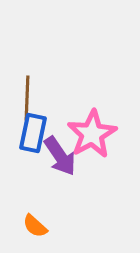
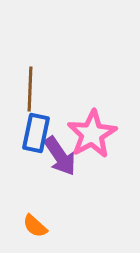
brown line: moved 3 px right, 9 px up
blue rectangle: moved 3 px right
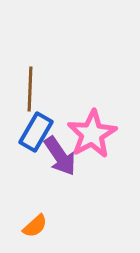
blue rectangle: moved 1 px up; rotated 18 degrees clockwise
orange semicircle: rotated 84 degrees counterclockwise
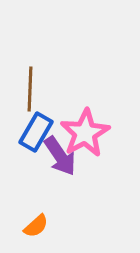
pink star: moved 7 px left, 1 px up
orange semicircle: moved 1 px right
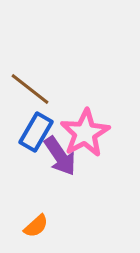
brown line: rotated 54 degrees counterclockwise
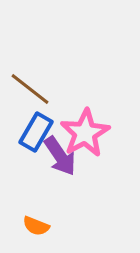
orange semicircle: rotated 64 degrees clockwise
